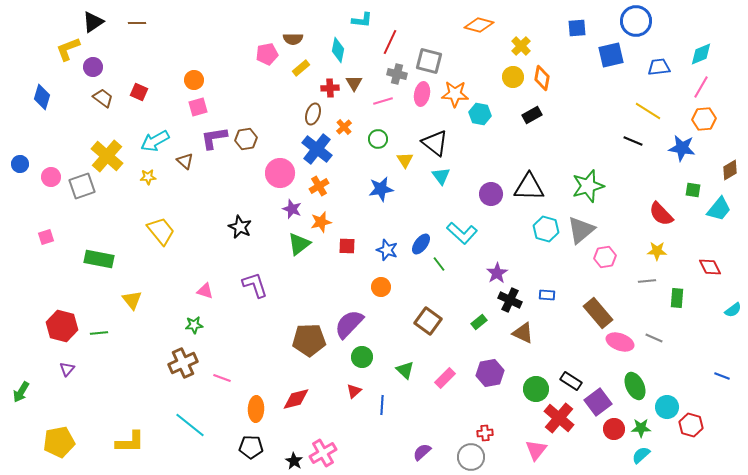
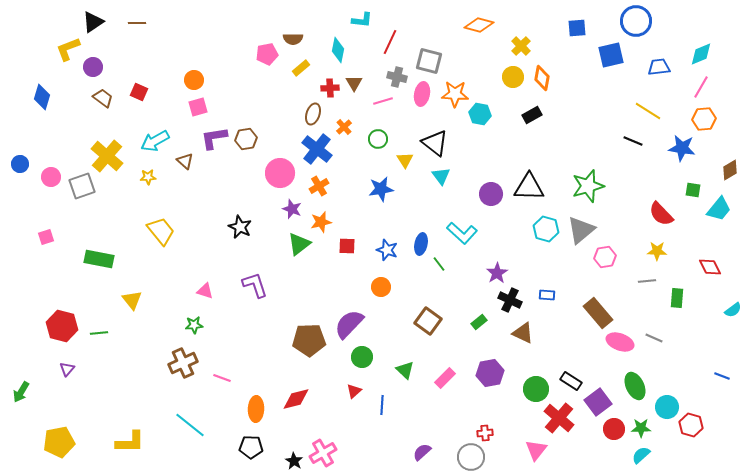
gray cross at (397, 74): moved 3 px down
blue ellipse at (421, 244): rotated 25 degrees counterclockwise
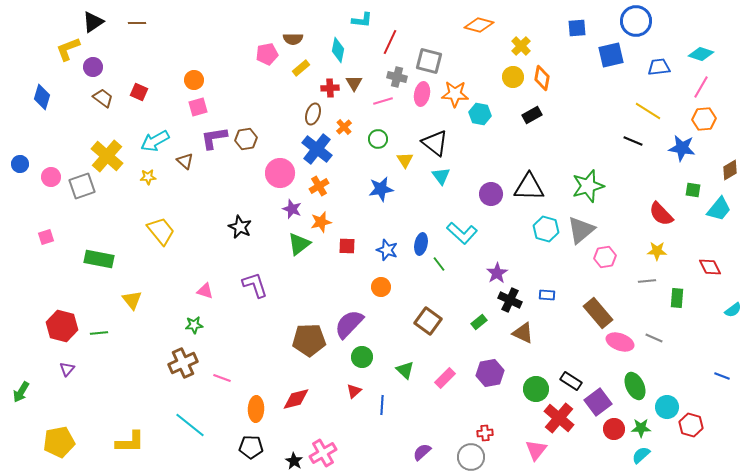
cyan diamond at (701, 54): rotated 40 degrees clockwise
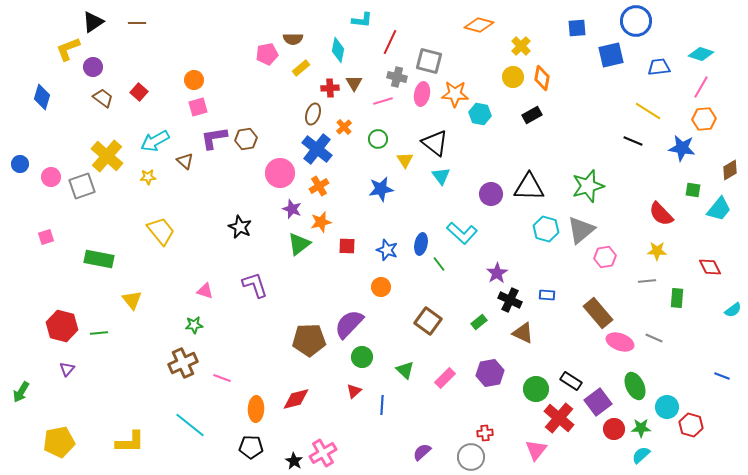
red square at (139, 92): rotated 18 degrees clockwise
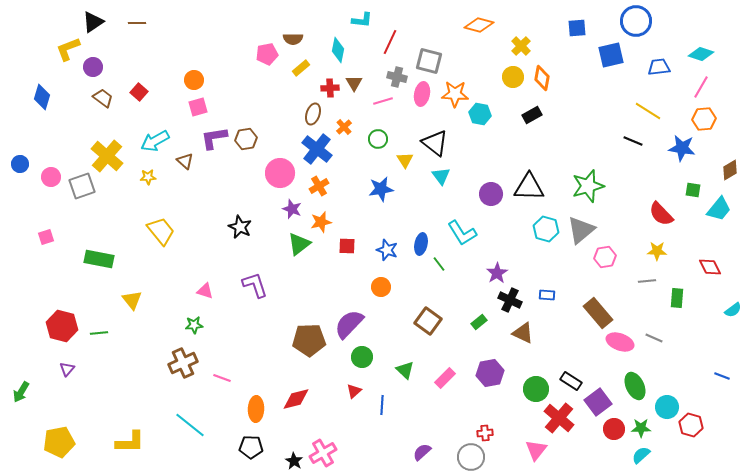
cyan L-shape at (462, 233): rotated 16 degrees clockwise
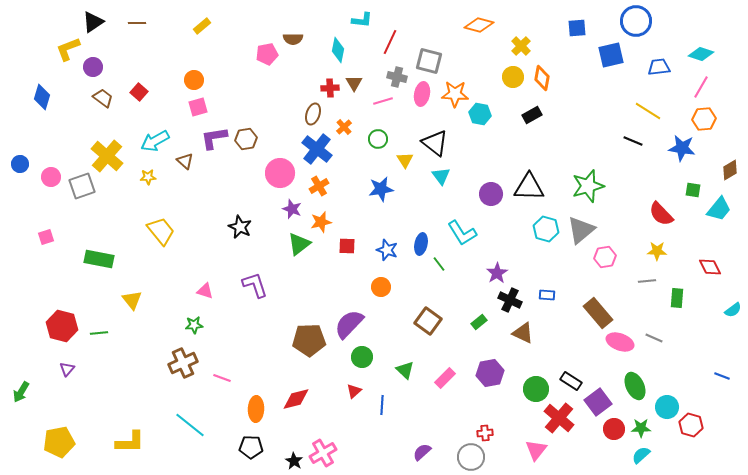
yellow rectangle at (301, 68): moved 99 px left, 42 px up
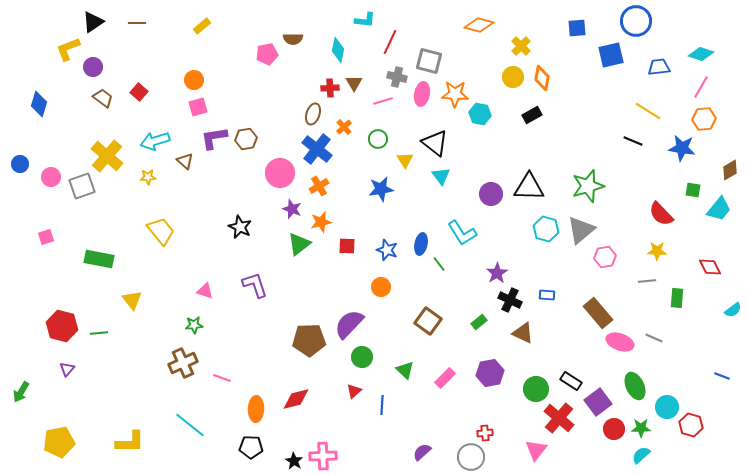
cyan L-shape at (362, 20): moved 3 px right
blue diamond at (42, 97): moved 3 px left, 7 px down
cyan arrow at (155, 141): rotated 12 degrees clockwise
pink cross at (323, 453): moved 3 px down; rotated 28 degrees clockwise
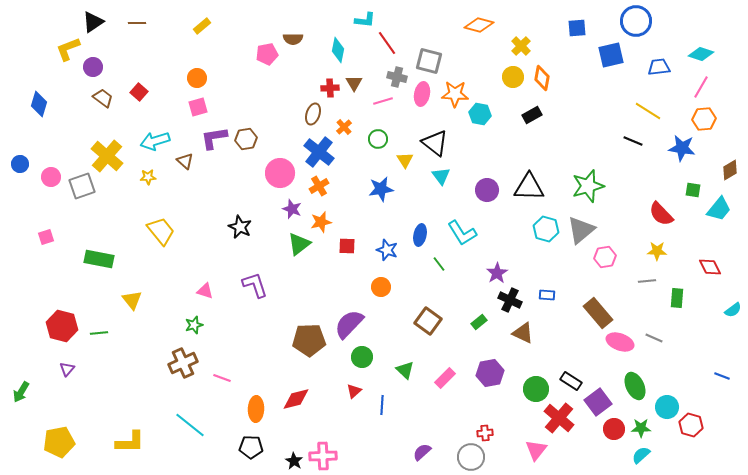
red line at (390, 42): moved 3 px left, 1 px down; rotated 60 degrees counterclockwise
orange circle at (194, 80): moved 3 px right, 2 px up
blue cross at (317, 149): moved 2 px right, 3 px down
purple circle at (491, 194): moved 4 px left, 4 px up
blue ellipse at (421, 244): moved 1 px left, 9 px up
green star at (194, 325): rotated 12 degrees counterclockwise
